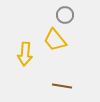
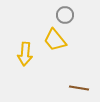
brown line: moved 17 px right, 2 px down
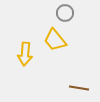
gray circle: moved 2 px up
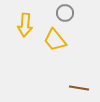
yellow arrow: moved 29 px up
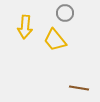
yellow arrow: moved 2 px down
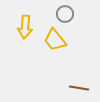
gray circle: moved 1 px down
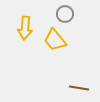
yellow arrow: moved 1 px down
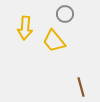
yellow trapezoid: moved 1 px left, 1 px down
brown line: moved 2 px right, 1 px up; rotated 66 degrees clockwise
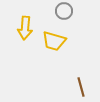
gray circle: moved 1 px left, 3 px up
yellow trapezoid: rotated 35 degrees counterclockwise
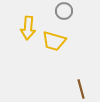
yellow arrow: moved 3 px right
brown line: moved 2 px down
